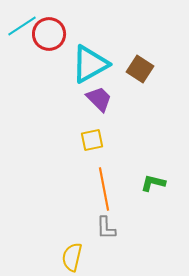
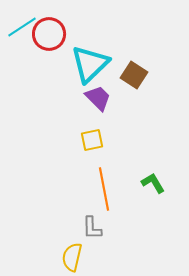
cyan line: moved 1 px down
cyan triangle: rotated 15 degrees counterclockwise
brown square: moved 6 px left, 6 px down
purple trapezoid: moved 1 px left, 1 px up
green L-shape: rotated 45 degrees clockwise
gray L-shape: moved 14 px left
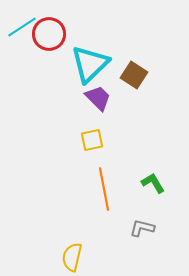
gray L-shape: moved 50 px right; rotated 105 degrees clockwise
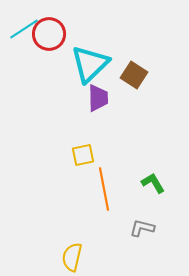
cyan line: moved 2 px right, 2 px down
purple trapezoid: rotated 44 degrees clockwise
yellow square: moved 9 px left, 15 px down
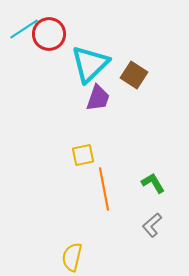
purple trapezoid: rotated 20 degrees clockwise
gray L-shape: moved 10 px right, 3 px up; rotated 55 degrees counterclockwise
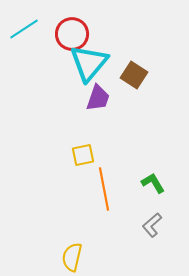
red circle: moved 23 px right
cyan triangle: moved 1 px left, 1 px up; rotated 6 degrees counterclockwise
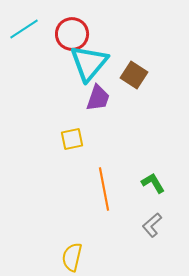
yellow square: moved 11 px left, 16 px up
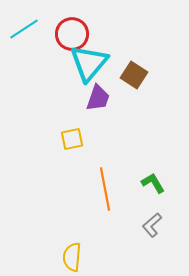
orange line: moved 1 px right
yellow semicircle: rotated 8 degrees counterclockwise
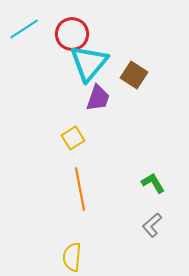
yellow square: moved 1 px right, 1 px up; rotated 20 degrees counterclockwise
orange line: moved 25 px left
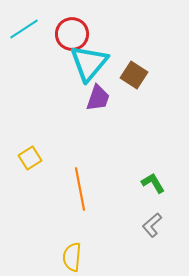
yellow square: moved 43 px left, 20 px down
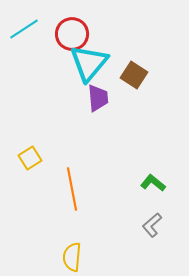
purple trapezoid: rotated 24 degrees counterclockwise
green L-shape: rotated 20 degrees counterclockwise
orange line: moved 8 px left
